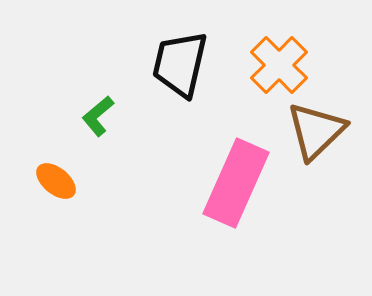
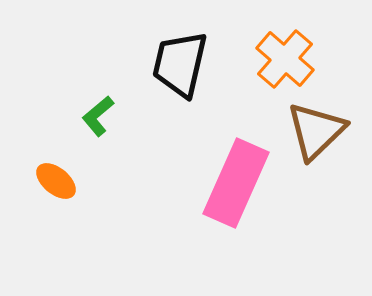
orange cross: moved 6 px right, 6 px up; rotated 4 degrees counterclockwise
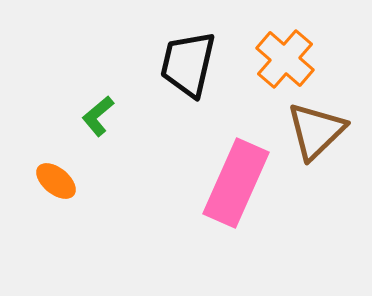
black trapezoid: moved 8 px right
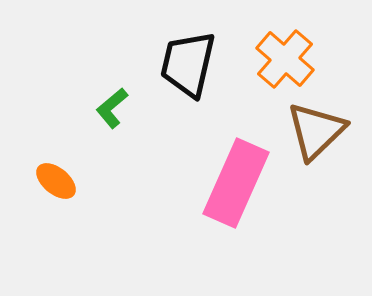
green L-shape: moved 14 px right, 8 px up
